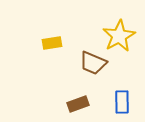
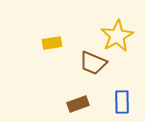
yellow star: moved 2 px left
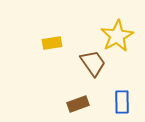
brown trapezoid: rotated 148 degrees counterclockwise
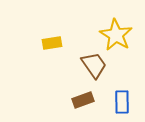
yellow star: moved 1 px left, 1 px up; rotated 12 degrees counterclockwise
brown trapezoid: moved 1 px right, 2 px down
brown rectangle: moved 5 px right, 4 px up
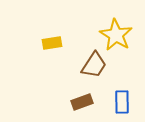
brown trapezoid: rotated 68 degrees clockwise
brown rectangle: moved 1 px left, 2 px down
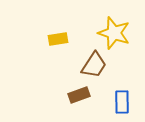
yellow star: moved 2 px left, 2 px up; rotated 12 degrees counterclockwise
yellow rectangle: moved 6 px right, 4 px up
brown rectangle: moved 3 px left, 7 px up
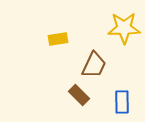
yellow star: moved 10 px right, 5 px up; rotated 20 degrees counterclockwise
brown trapezoid: rotated 8 degrees counterclockwise
brown rectangle: rotated 65 degrees clockwise
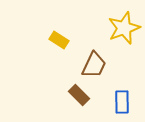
yellow star: rotated 20 degrees counterclockwise
yellow rectangle: moved 1 px right, 1 px down; rotated 42 degrees clockwise
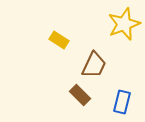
yellow star: moved 4 px up
brown rectangle: moved 1 px right
blue rectangle: rotated 15 degrees clockwise
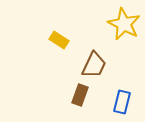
yellow star: rotated 24 degrees counterclockwise
brown rectangle: rotated 65 degrees clockwise
